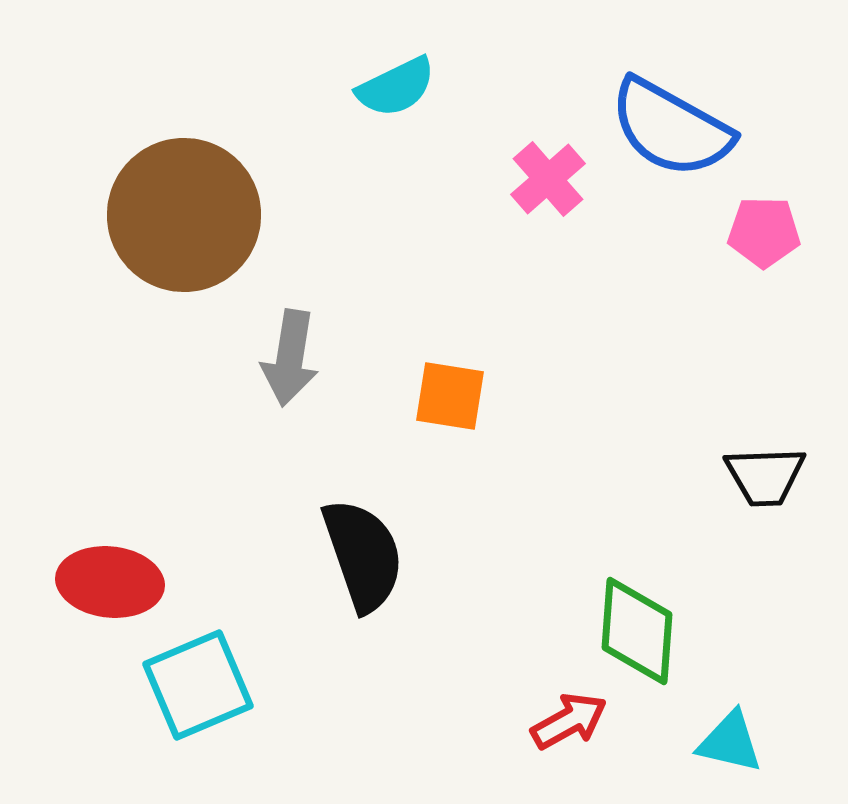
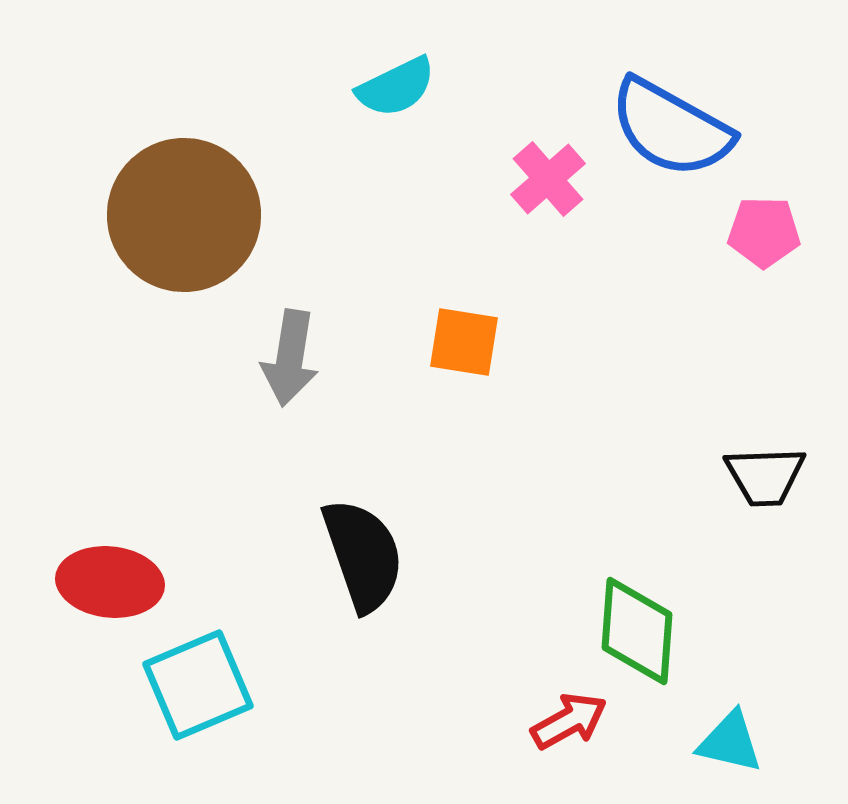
orange square: moved 14 px right, 54 px up
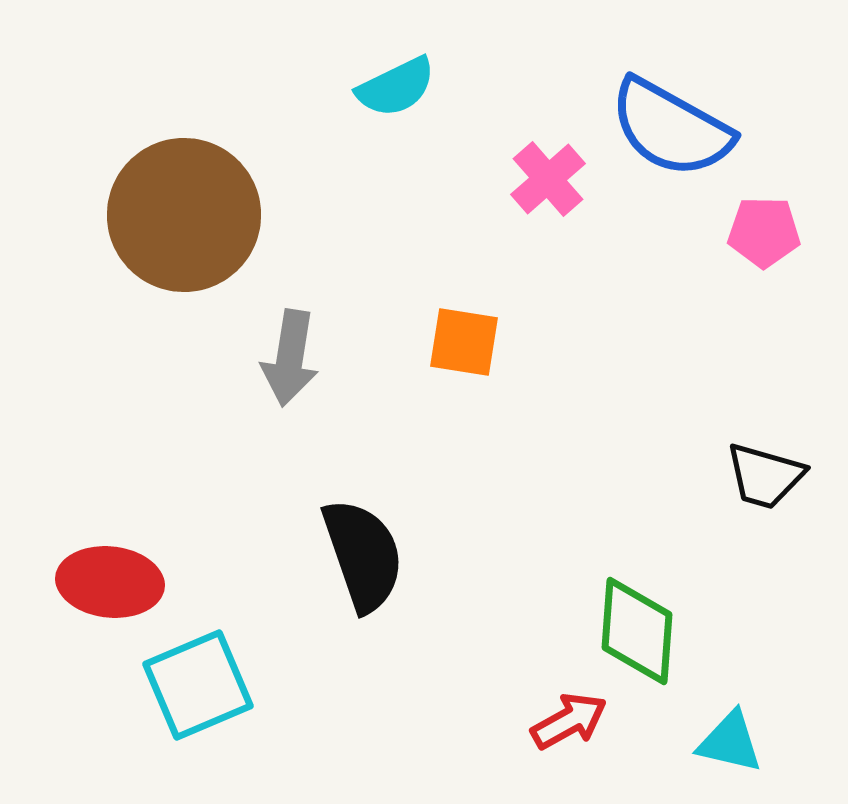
black trapezoid: rotated 18 degrees clockwise
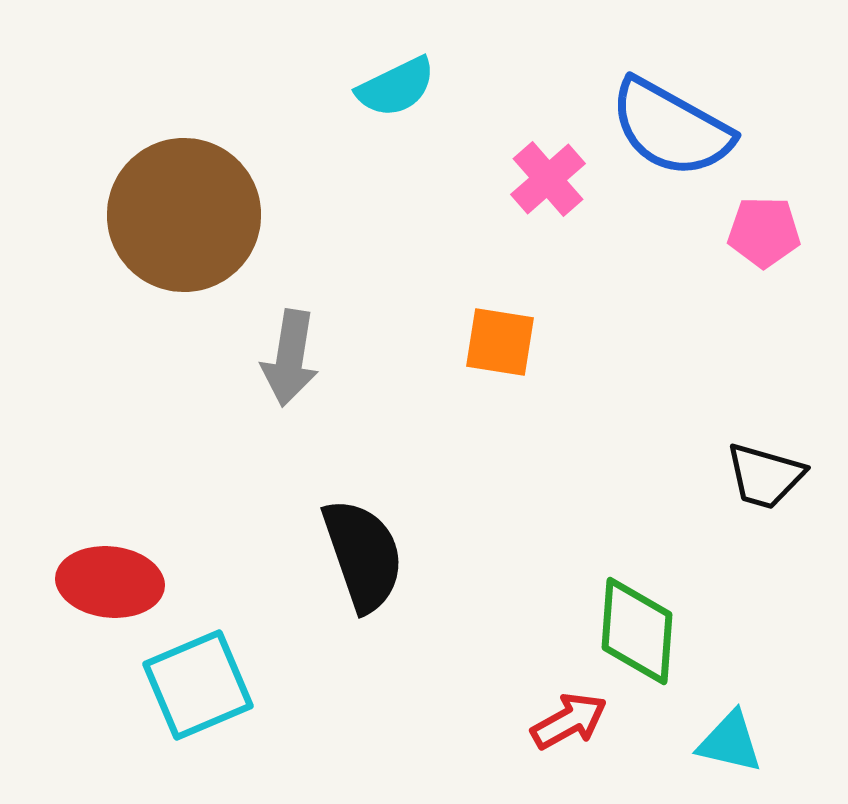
orange square: moved 36 px right
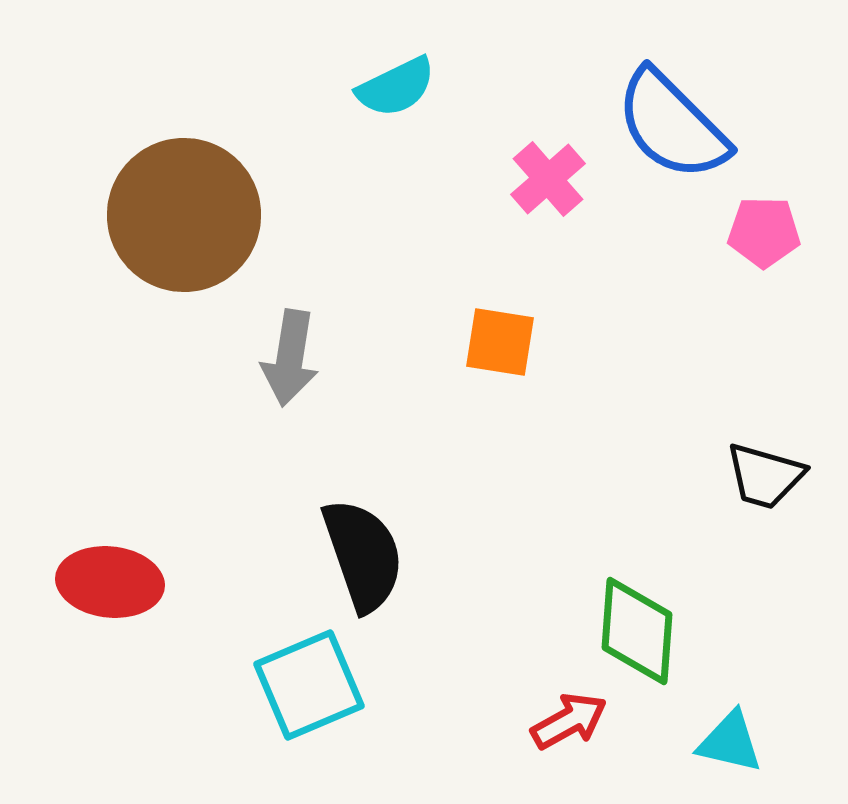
blue semicircle: moved 1 px right, 3 px up; rotated 16 degrees clockwise
cyan square: moved 111 px right
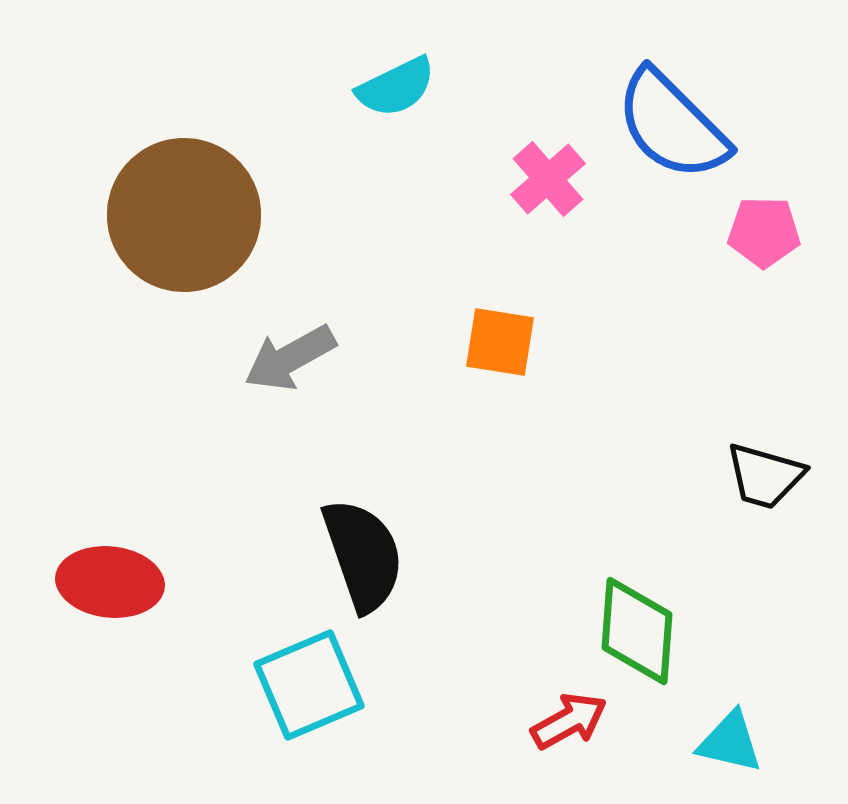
gray arrow: rotated 52 degrees clockwise
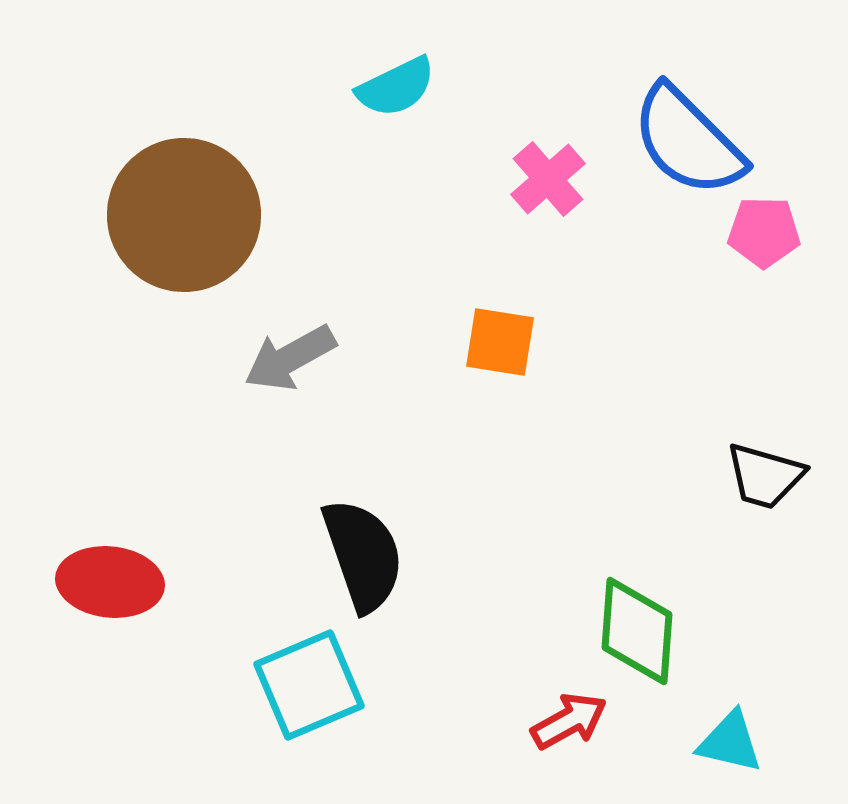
blue semicircle: moved 16 px right, 16 px down
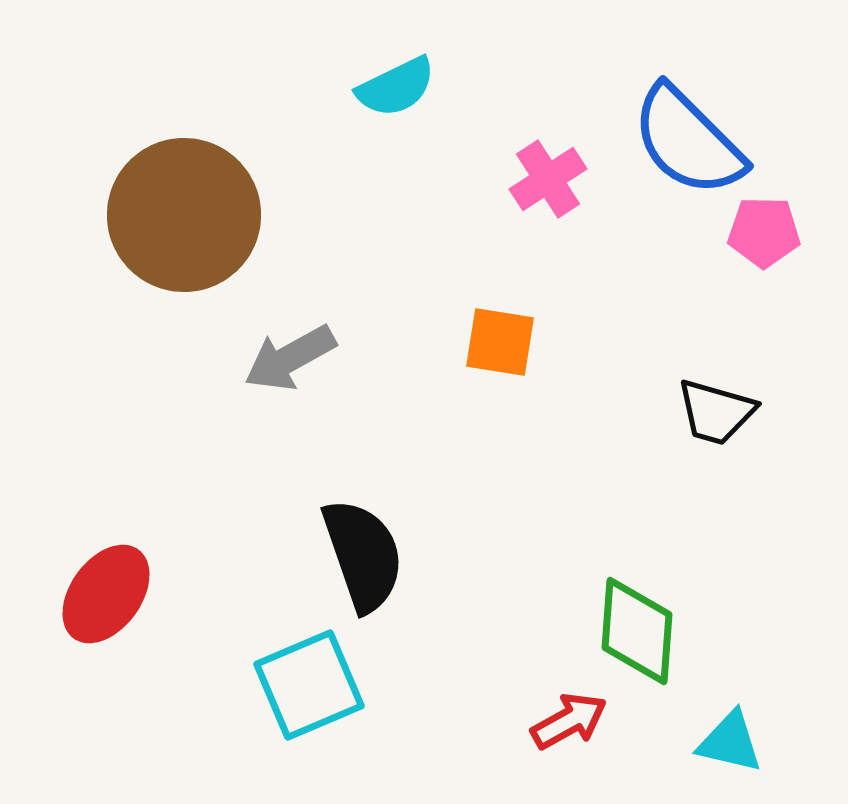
pink cross: rotated 8 degrees clockwise
black trapezoid: moved 49 px left, 64 px up
red ellipse: moved 4 px left, 12 px down; rotated 60 degrees counterclockwise
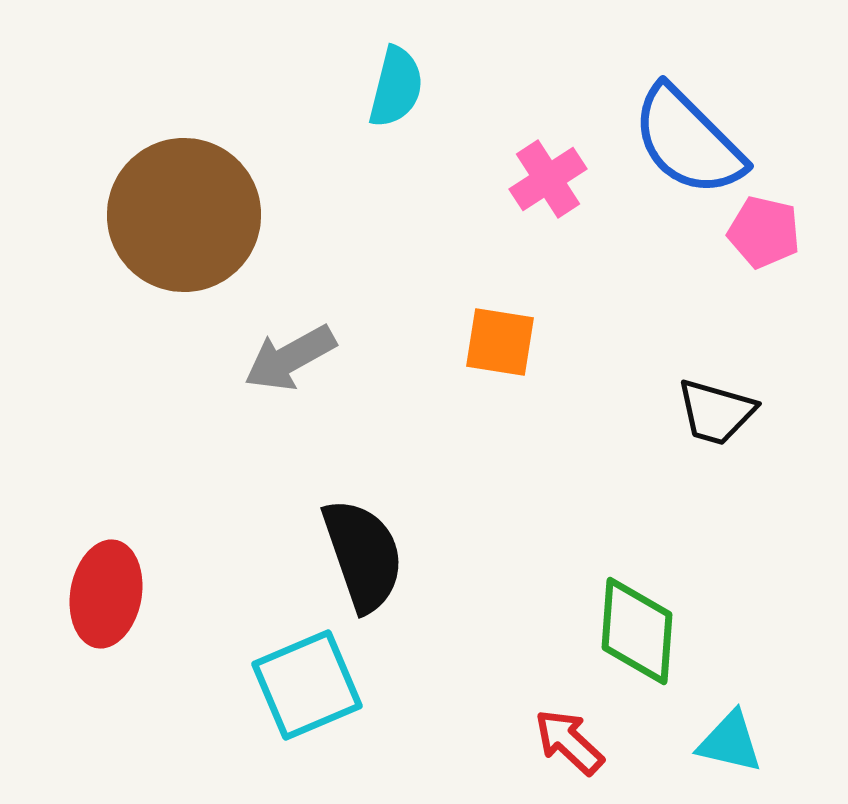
cyan semicircle: rotated 50 degrees counterclockwise
pink pentagon: rotated 12 degrees clockwise
red ellipse: rotated 26 degrees counterclockwise
cyan square: moved 2 px left
red arrow: moved 21 px down; rotated 108 degrees counterclockwise
